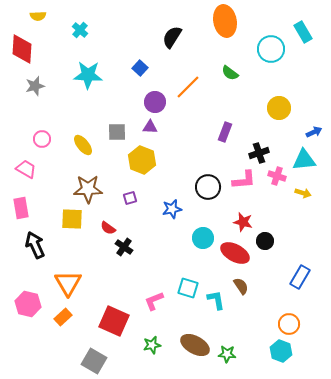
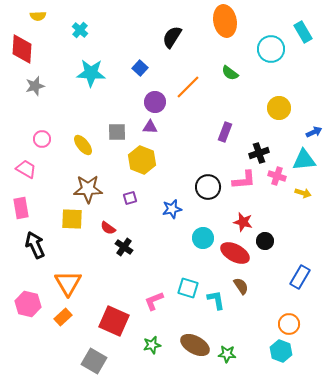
cyan star at (88, 75): moved 3 px right, 2 px up
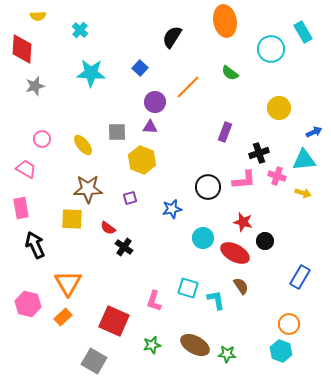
pink L-shape at (154, 301): rotated 50 degrees counterclockwise
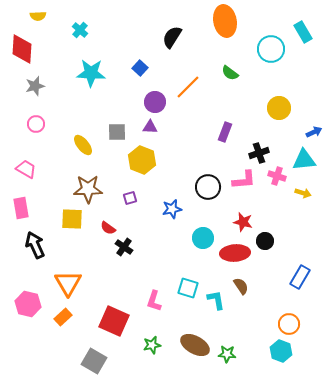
pink circle at (42, 139): moved 6 px left, 15 px up
red ellipse at (235, 253): rotated 32 degrees counterclockwise
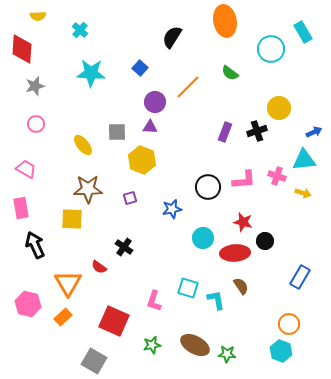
black cross at (259, 153): moved 2 px left, 22 px up
red semicircle at (108, 228): moved 9 px left, 39 px down
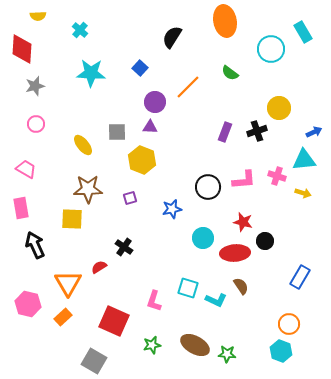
red semicircle at (99, 267): rotated 112 degrees clockwise
cyan L-shape at (216, 300): rotated 125 degrees clockwise
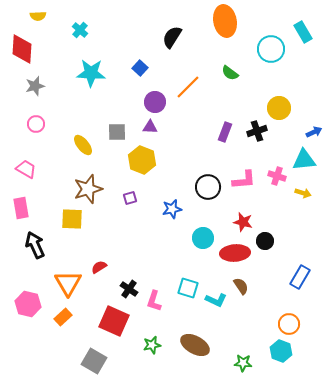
brown star at (88, 189): rotated 16 degrees counterclockwise
black cross at (124, 247): moved 5 px right, 42 px down
green star at (227, 354): moved 16 px right, 9 px down
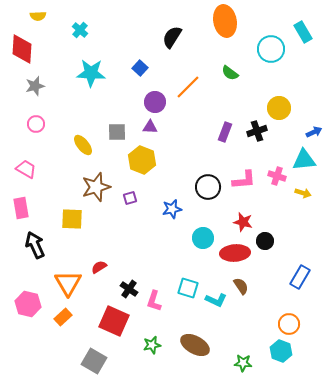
brown star at (88, 189): moved 8 px right, 2 px up
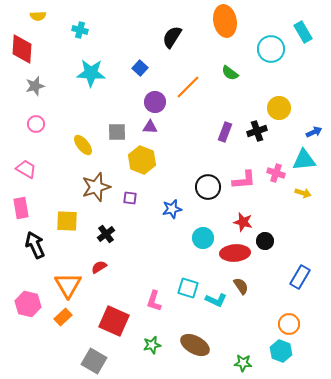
cyan cross at (80, 30): rotated 28 degrees counterclockwise
pink cross at (277, 176): moved 1 px left, 3 px up
purple square at (130, 198): rotated 24 degrees clockwise
yellow square at (72, 219): moved 5 px left, 2 px down
orange triangle at (68, 283): moved 2 px down
black cross at (129, 289): moved 23 px left, 55 px up; rotated 18 degrees clockwise
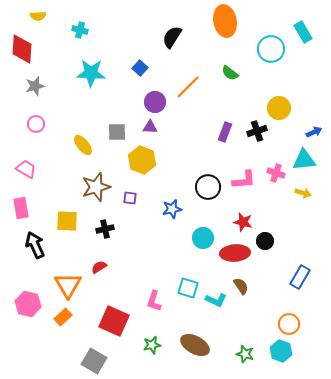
black cross at (106, 234): moved 1 px left, 5 px up; rotated 24 degrees clockwise
green star at (243, 363): moved 2 px right, 9 px up; rotated 12 degrees clockwise
